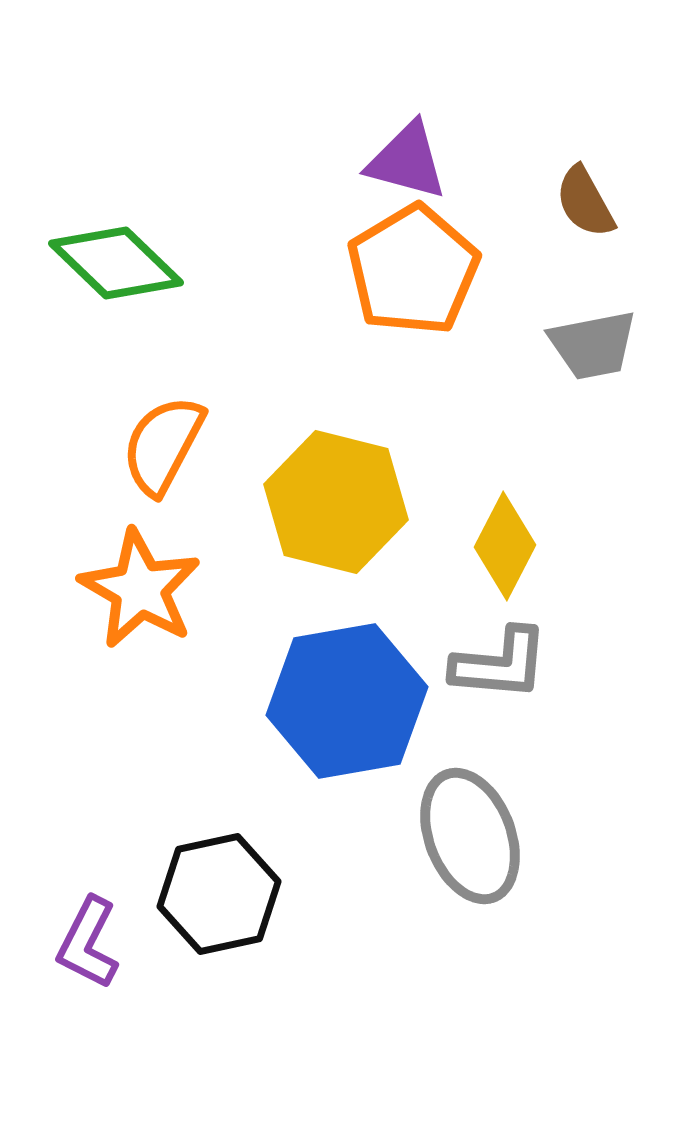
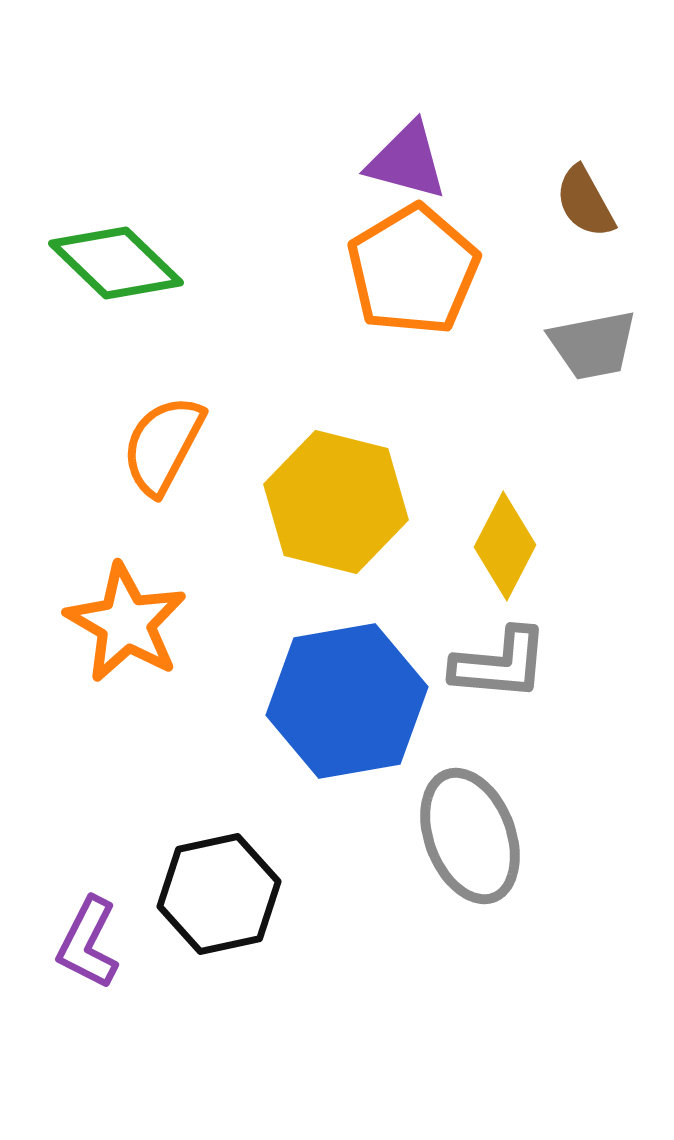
orange star: moved 14 px left, 34 px down
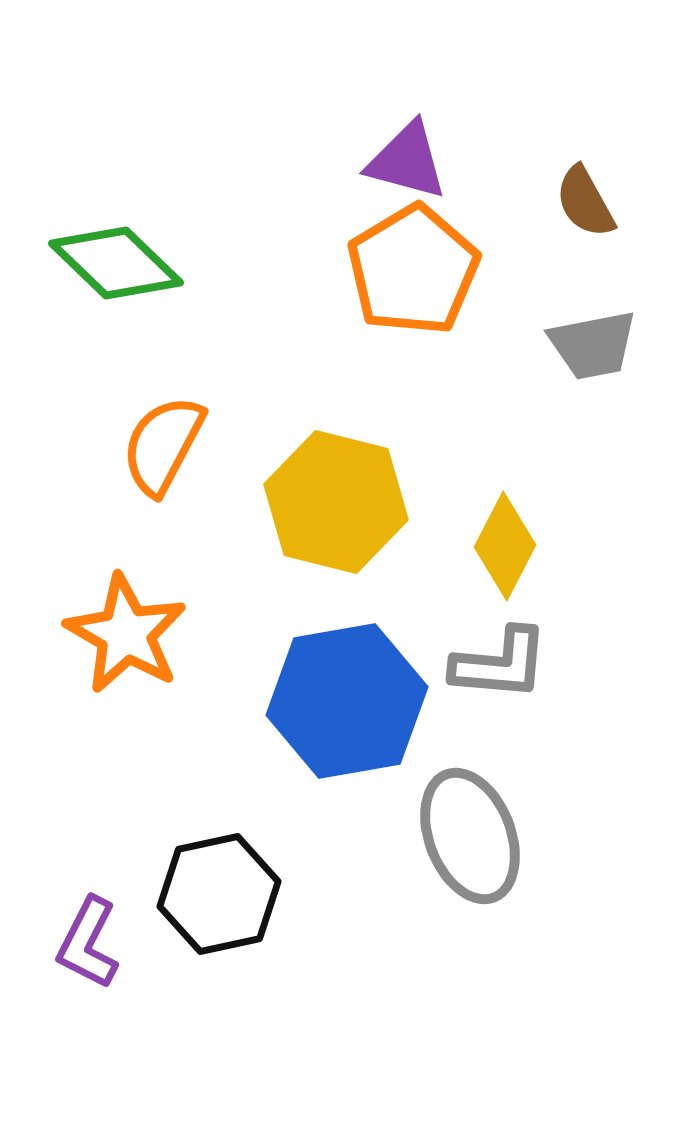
orange star: moved 11 px down
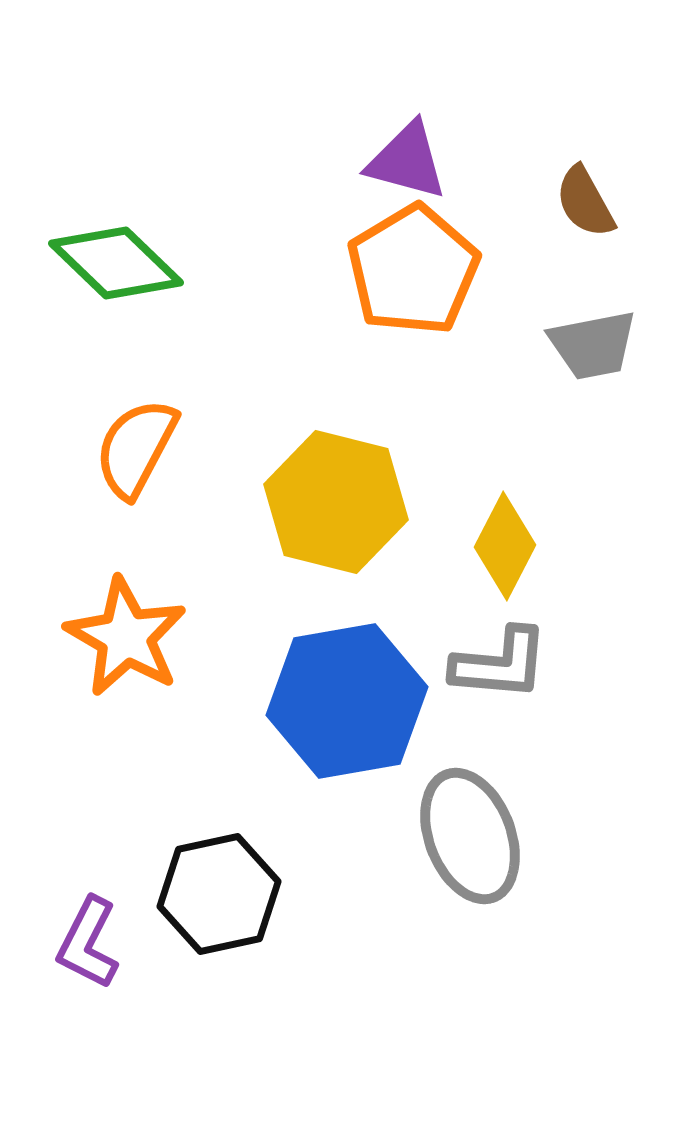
orange semicircle: moved 27 px left, 3 px down
orange star: moved 3 px down
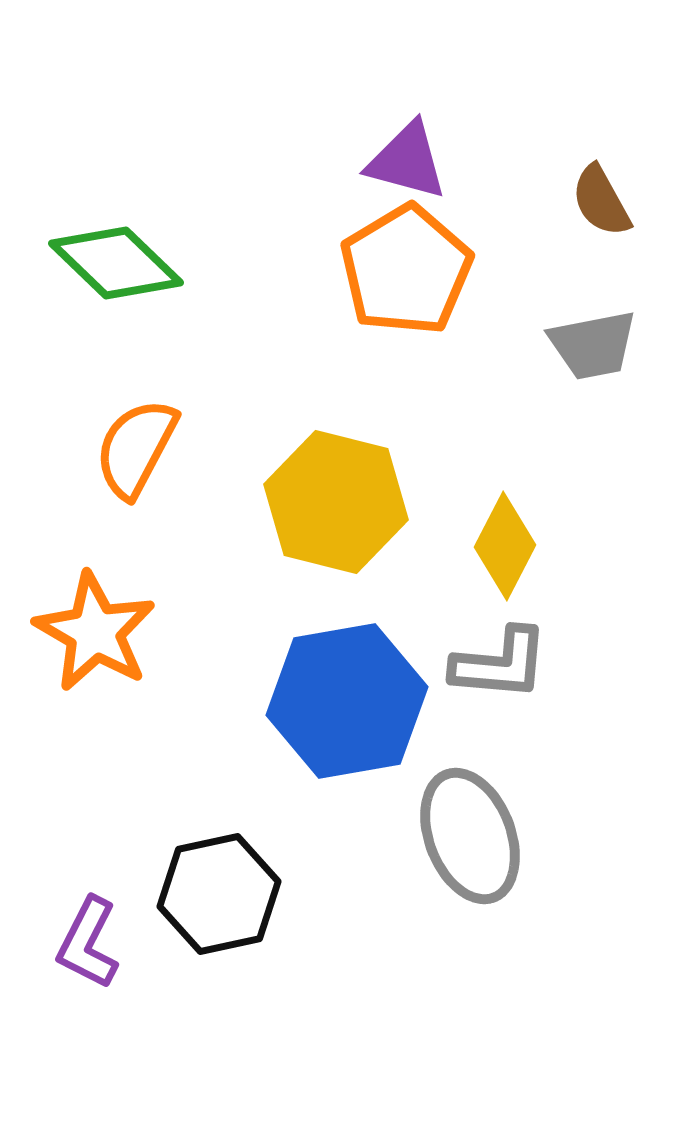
brown semicircle: moved 16 px right, 1 px up
orange pentagon: moved 7 px left
orange star: moved 31 px left, 5 px up
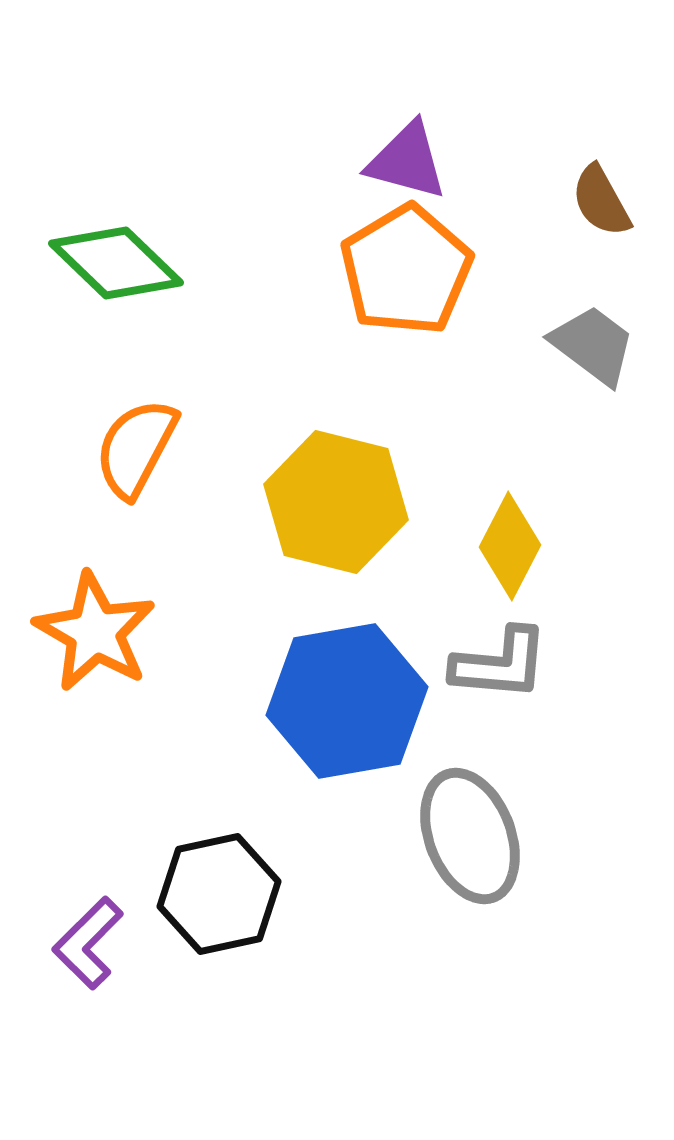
gray trapezoid: rotated 132 degrees counterclockwise
yellow diamond: moved 5 px right
purple L-shape: rotated 18 degrees clockwise
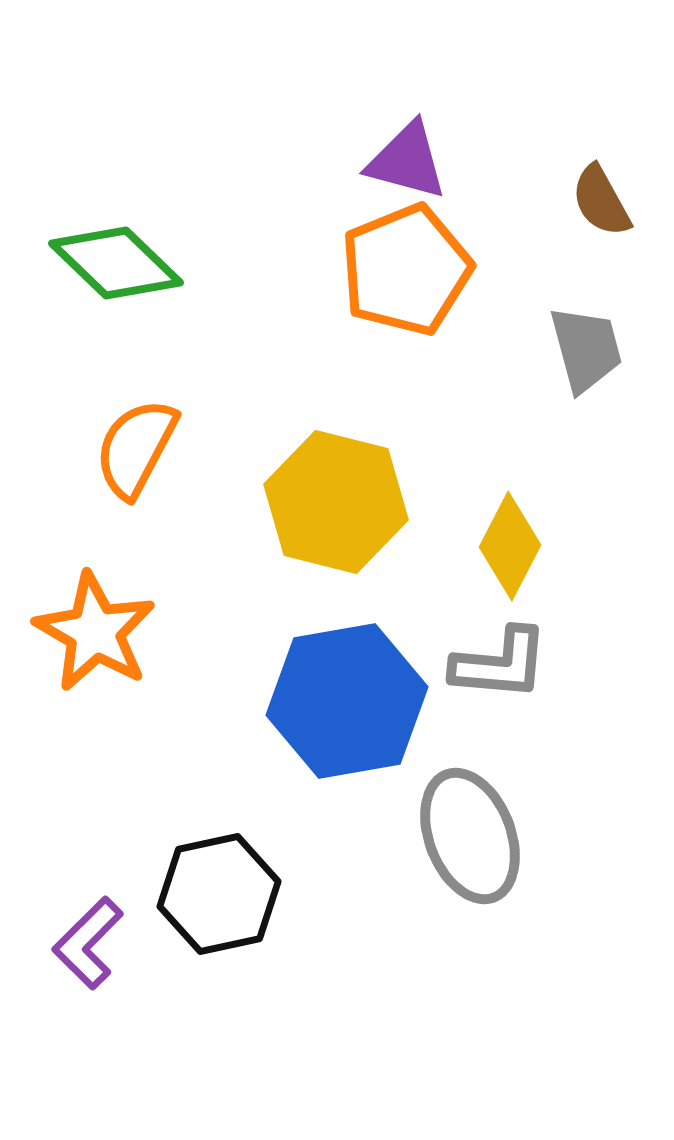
orange pentagon: rotated 9 degrees clockwise
gray trapezoid: moved 7 px left, 4 px down; rotated 38 degrees clockwise
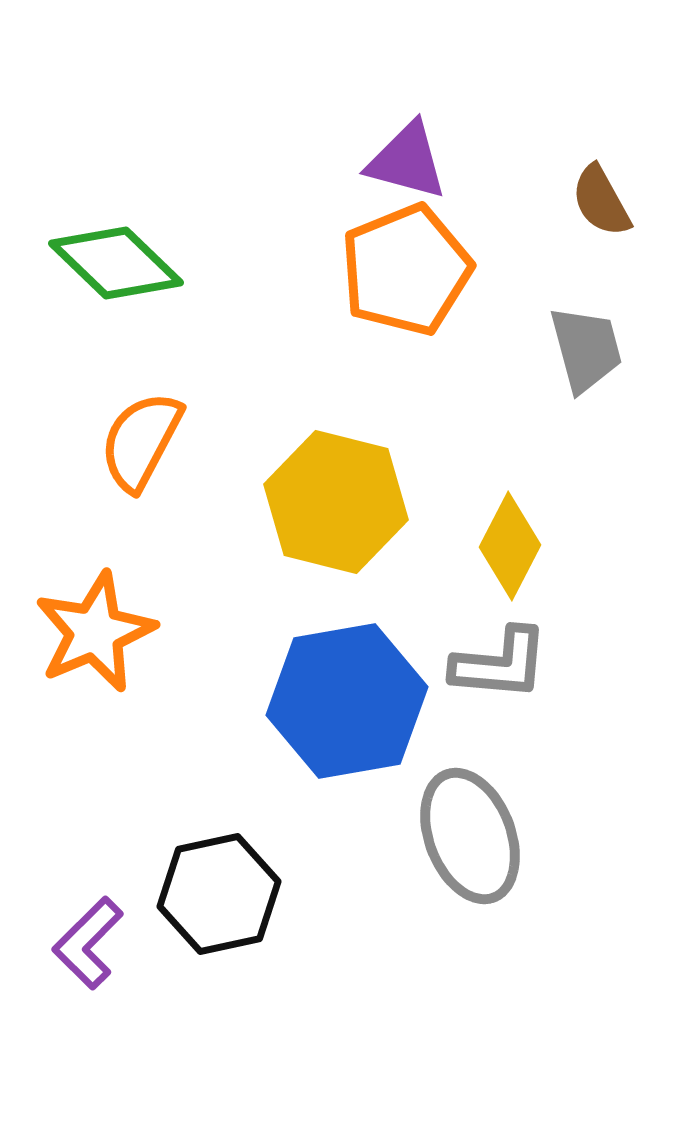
orange semicircle: moved 5 px right, 7 px up
orange star: rotated 19 degrees clockwise
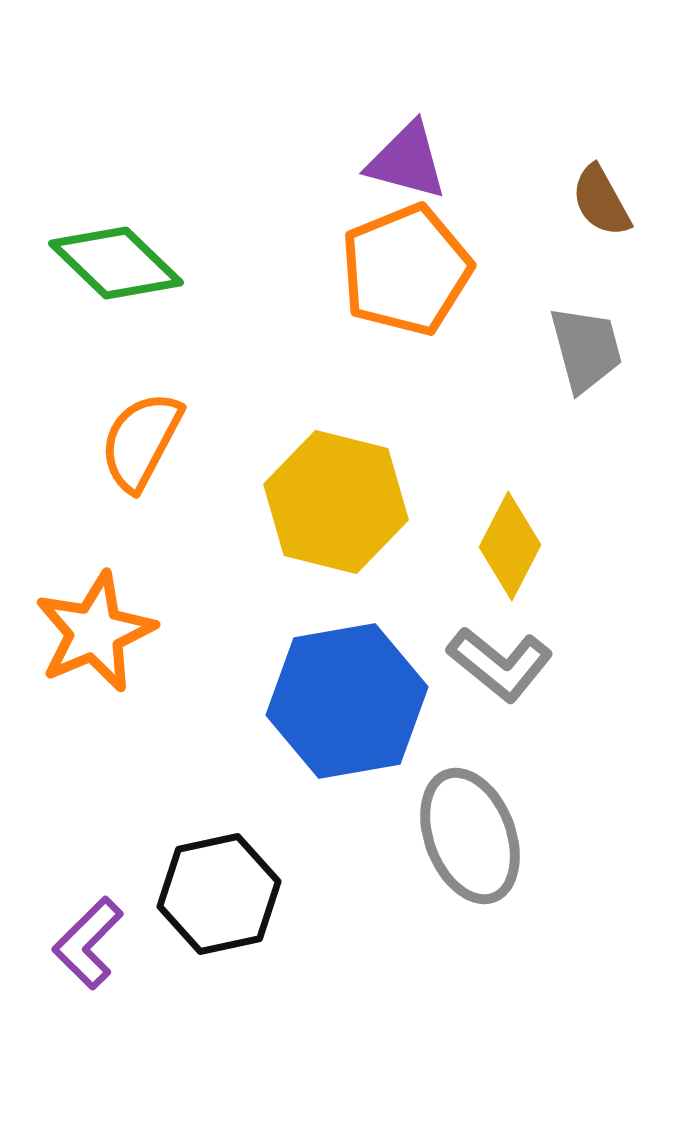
gray L-shape: rotated 34 degrees clockwise
